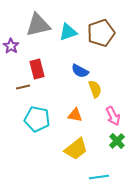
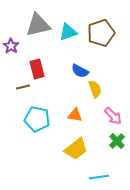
pink arrow: rotated 18 degrees counterclockwise
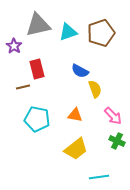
purple star: moved 3 px right
green cross: rotated 21 degrees counterclockwise
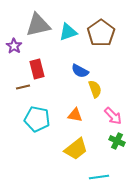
brown pentagon: rotated 16 degrees counterclockwise
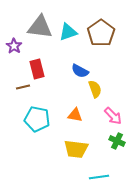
gray triangle: moved 2 px right, 2 px down; rotated 20 degrees clockwise
yellow trapezoid: rotated 45 degrees clockwise
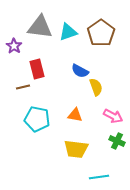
yellow semicircle: moved 1 px right, 2 px up
pink arrow: rotated 18 degrees counterclockwise
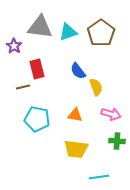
blue semicircle: moved 2 px left; rotated 24 degrees clockwise
pink arrow: moved 2 px left, 2 px up; rotated 12 degrees counterclockwise
green cross: rotated 21 degrees counterclockwise
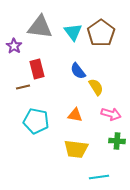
cyan triangle: moved 5 px right; rotated 48 degrees counterclockwise
yellow semicircle: rotated 12 degrees counterclockwise
cyan pentagon: moved 1 px left, 2 px down
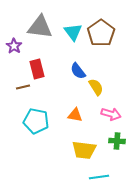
yellow trapezoid: moved 8 px right, 1 px down
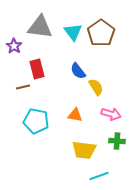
cyan line: moved 1 px up; rotated 12 degrees counterclockwise
